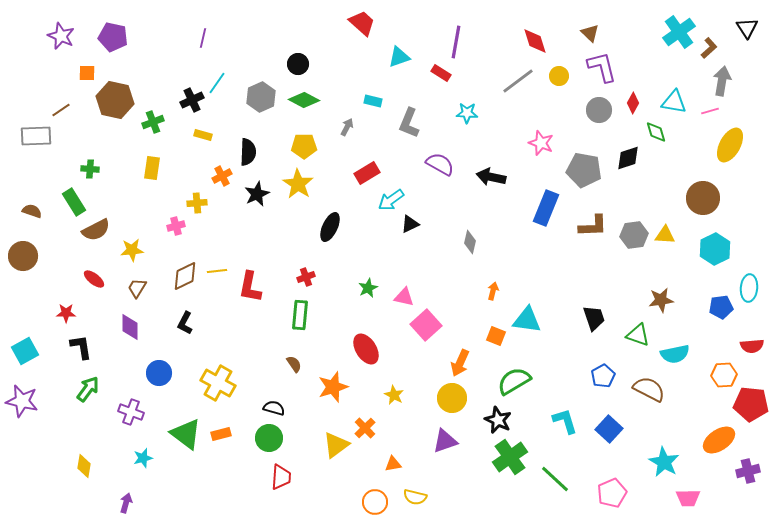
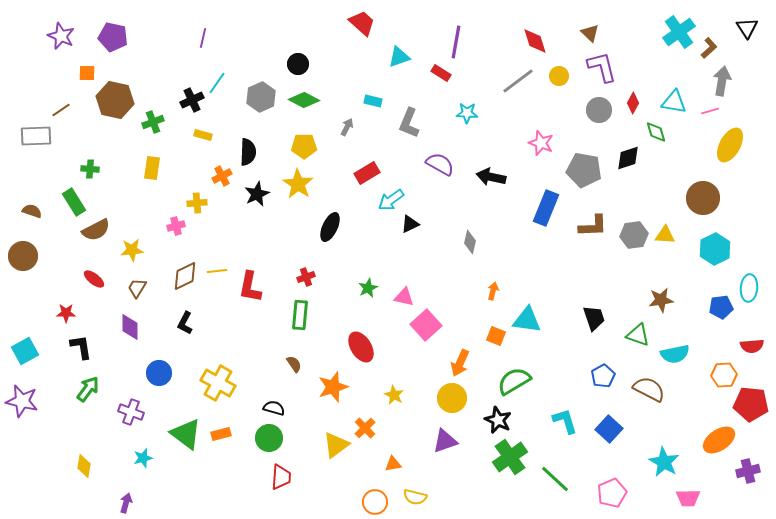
red ellipse at (366, 349): moved 5 px left, 2 px up
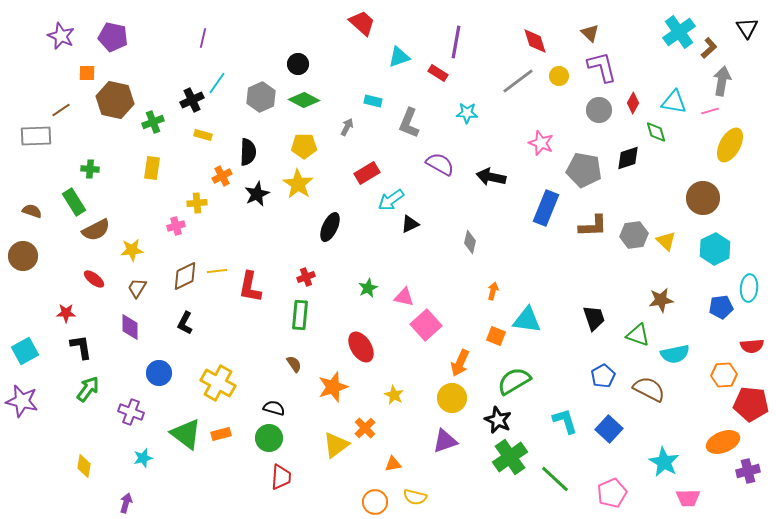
red rectangle at (441, 73): moved 3 px left
yellow triangle at (665, 235): moved 1 px right, 6 px down; rotated 40 degrees clockwise
orange ellipse at (719, 440): moved 4 px right, 2 px down; rotated 12 degrees clockwise
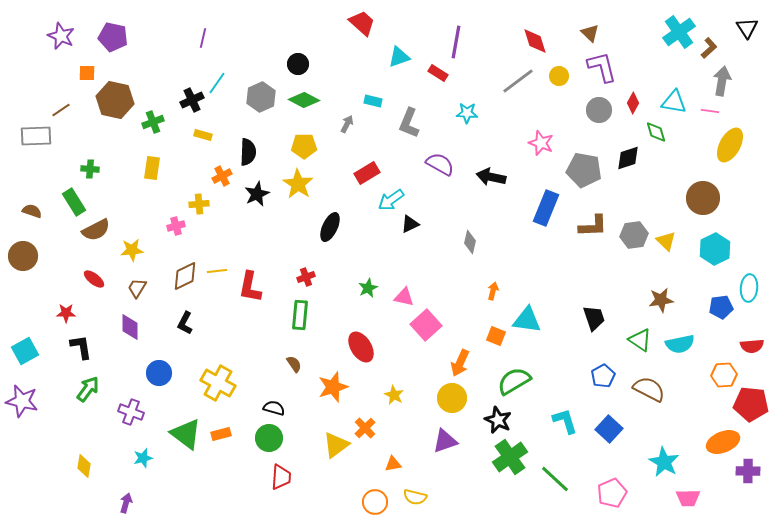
pink line at (710, 111): rotated 24 degrees clockwise
gray arrow at (347, 127): moved 3 px up
yellow cross at (197, 203): moved 2 px right, 1 px down
green triangle at (638, 335): moved 2 px right, 5 px down; rotated 15 degrees clockwise
cyan semicircle at (675, 354): moved 5 px right, 10 px up
purple cross at (748, 471): rotated 15 degrees clockwise
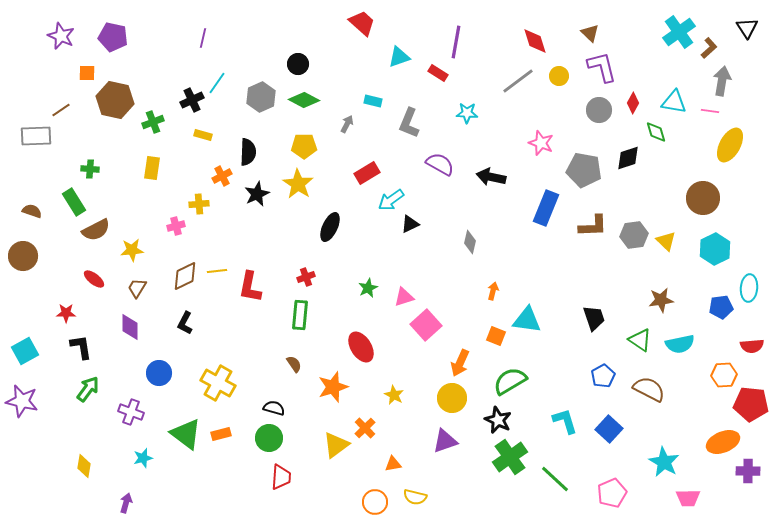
pink triangle at (404, 297): rotated 30 degrees counterclockwise
green semicircle at (514, 381): moved 4 px left
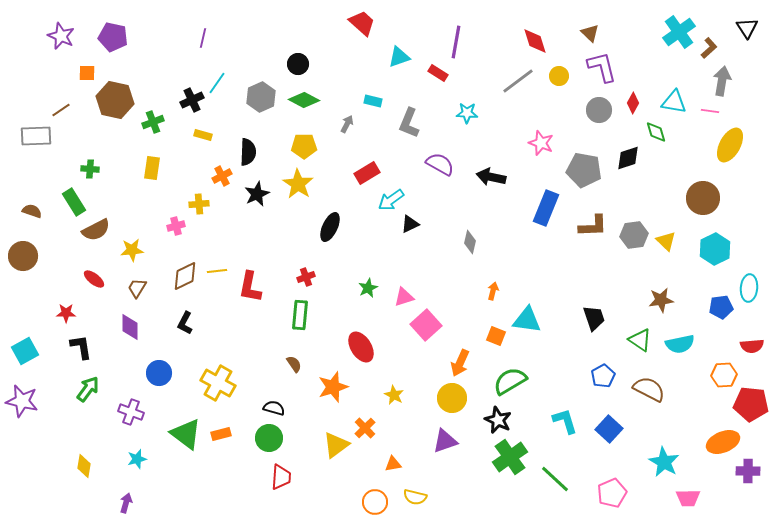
cyan star at (143, 458): moved 6 px left, 1 px down
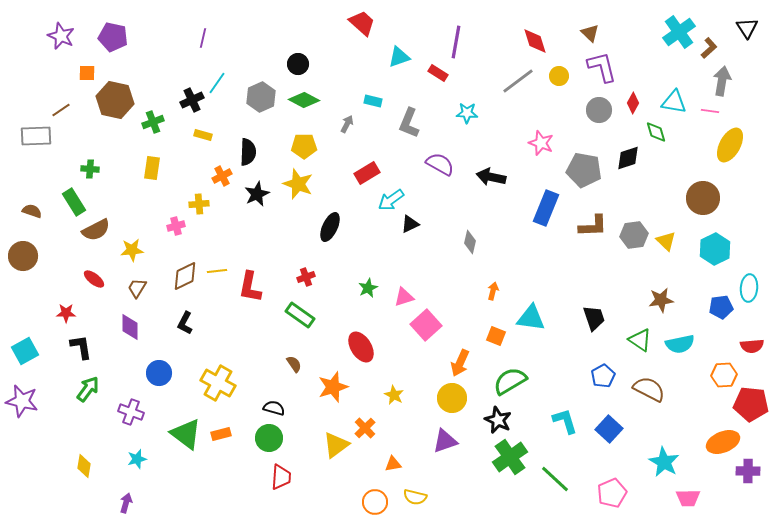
yellow star at (298, 184): rotated 12 degrees counterclockwise
green rectangle at (300, 315): rotated 60 degrees counterclockwise
cyan triangle at (527, 320): moved 4 px right, 2 px up
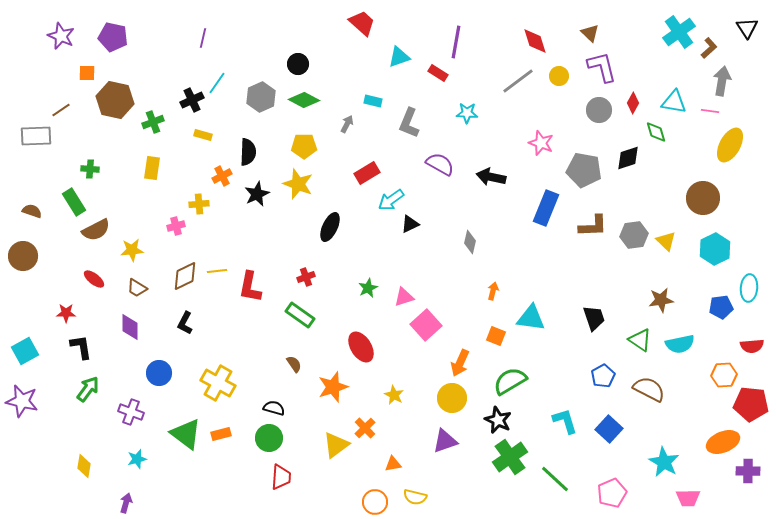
brown trapezoid at (137, 288): rotated 90 degrees counterclockwise
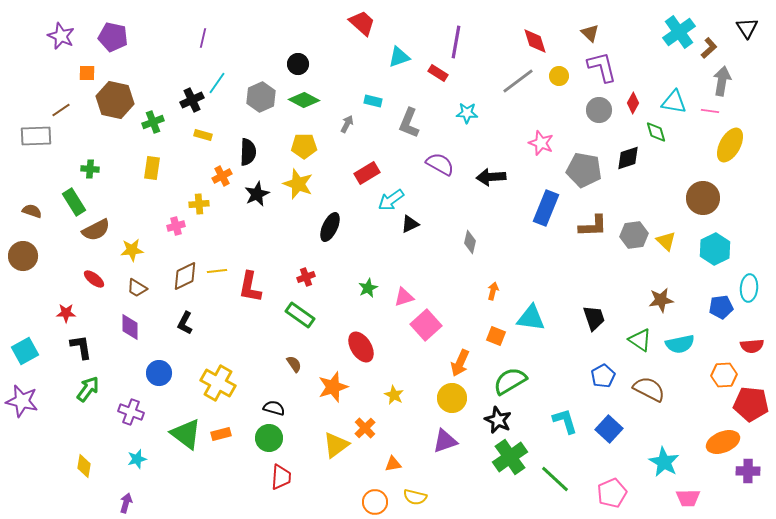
black arrow at (491, 177): rotated 16 degrees counterclockwise
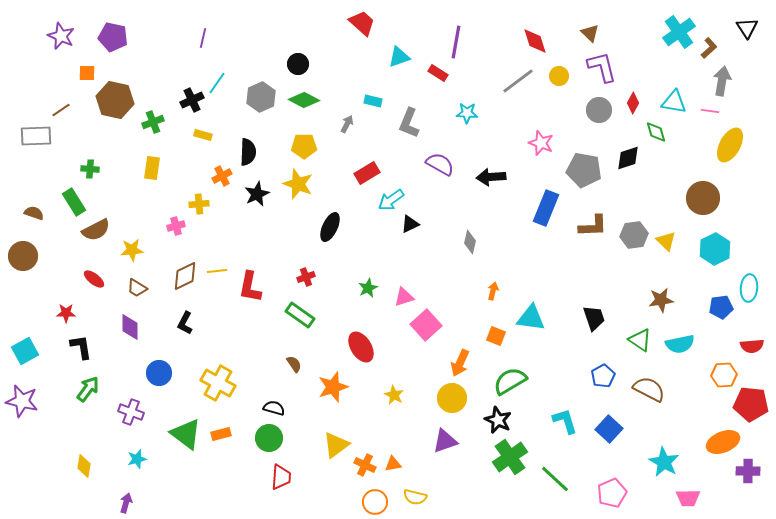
brown semicircle at (32, 211): moved 2 px right, 2 px down
orange cross at (365, 428): moved 37 px down; rotated 20 degrees counterclockwise
